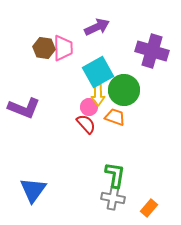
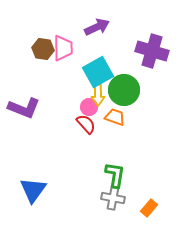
brown hexagon: moved 1 px left, 1 px down
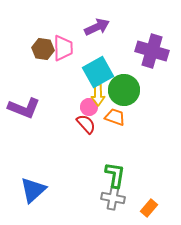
blue triangle: rotated 12 degrees clockwise
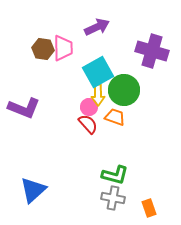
red semicircle: moved 2 px right
green L-shape: rotated 96 degrees clockwise
orange rectangle: rotated 60 degrees counterclockwise
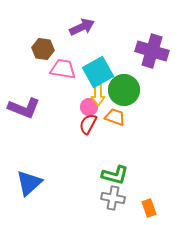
purple arrow: moved 15 px left
pink trapezoid: moved 21 px down; rotated 80 degrees counterclockwise
red semicircle: rotated 110 degrees counterclockwise
blue triangle: moved 4 px left, 7 px up
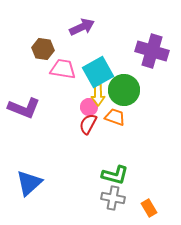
orange rectangle: rotated 12 degrees counterclockwise
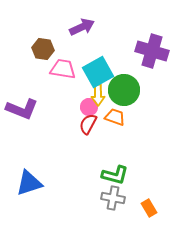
purple L-shape: moved 2 px left, 1 px down
blue triangle: rotated 24 degrees clockwise
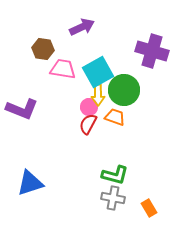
blue triangle: moved 1 px right
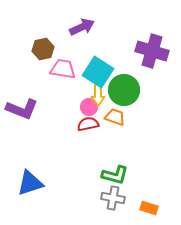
brown hexagon: rotated 20 degrees counterclockwise
cyan square: rotated 28 degrees counterclockwise
red semicircle: rotated 50 degrees clockwise
orange rectangle: rotated 42 degrees counterclockwise
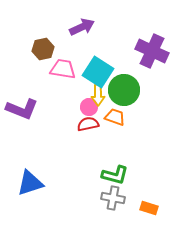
purple cross: rotated 8 degrees clockwise
